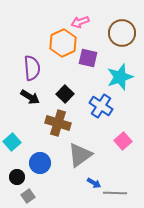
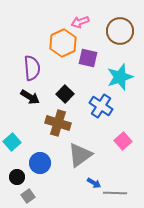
brown circle: moved 2 px left, 2 px up
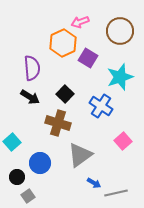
purple square: rotated 18 degrees clockwise
gray line: moved 1 px right; rotated 15 degrees counterclockwise
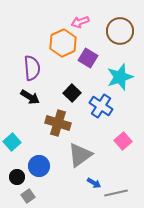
black square: moved 7 px right, 1 px up
blue circle: moved 1 px left, 3 px down
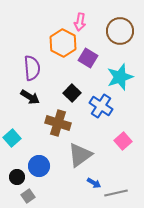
pink arrow: rotated 60 degrees counterclockwise
orange hexagon: rotated 8 degrees counterclockwise
cyan square: moved 4 px up
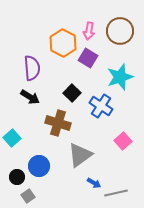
pink arrow: moved 9 px right, 9 px down
